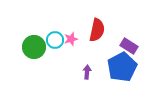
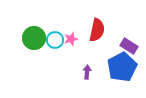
green circle: moved 9 px up
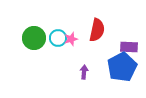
cyan circle: moved 3 px right, 2 px up
purple rectangle: moved 1 px down; rotated 30 degrees counterclockwise
purple arrow: moved 3 px left
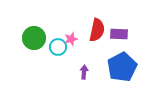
cyan circle: moved 9 px down
purple rectangle: moved 10 px left, 13 px up
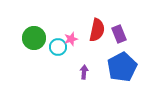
purple rectangle: rotated 66 degrees clockwise
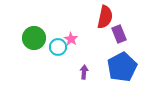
red semicircle: moved 8 px right, 13 px up
pink star: rotated 24 degrees counterclockwise
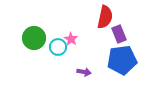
blue pentagon: moved 7 px up; rotated 20 degrees clockwise
purple arrow: rotated 96 degrees clockwise
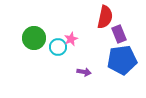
pink star: rotated 16 degrees clockwise
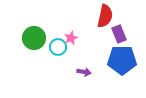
red semicircle: moved 1 px up
pink star: moved 1 px up
blue pentagon: rotated 8 degrees clockwise
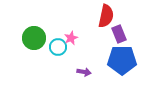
red semicircle: moved 1 px right
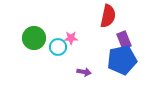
red semicircle: moved 2 px right
purple rectangle: moved 5 px right, 6 px down
pink star: rotated 24 degrees clockwise
blue pentagon: rotated 12 degrees counterclockwise
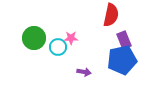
red semicircle: moved 3 px right, 1 px up
